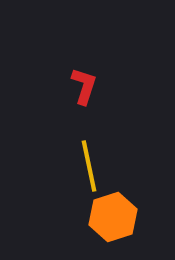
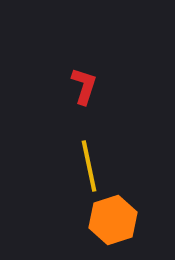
orange hexagon: moved 3 px down
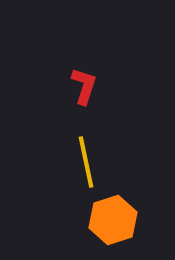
yellow line: moved 3 px left, 4 px up
